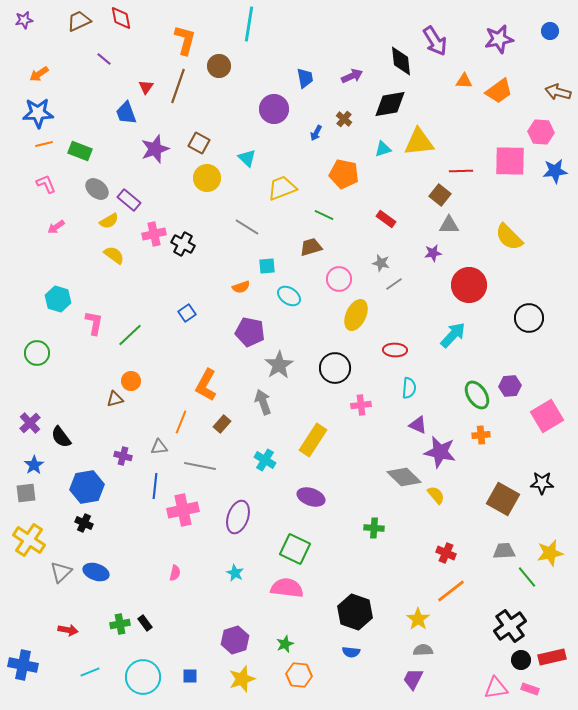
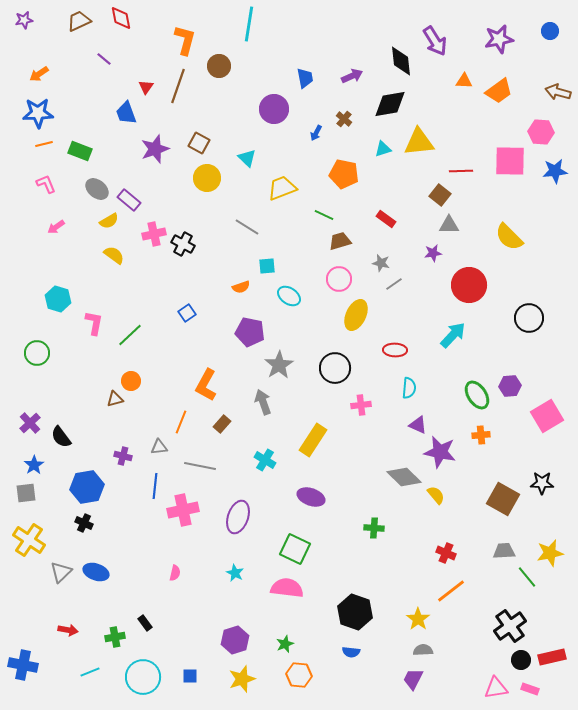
brown trapezoid at (311, 247): moved 29 px right, 6 px up
green cross at (120, 624): moved 5 px left, 13 px down
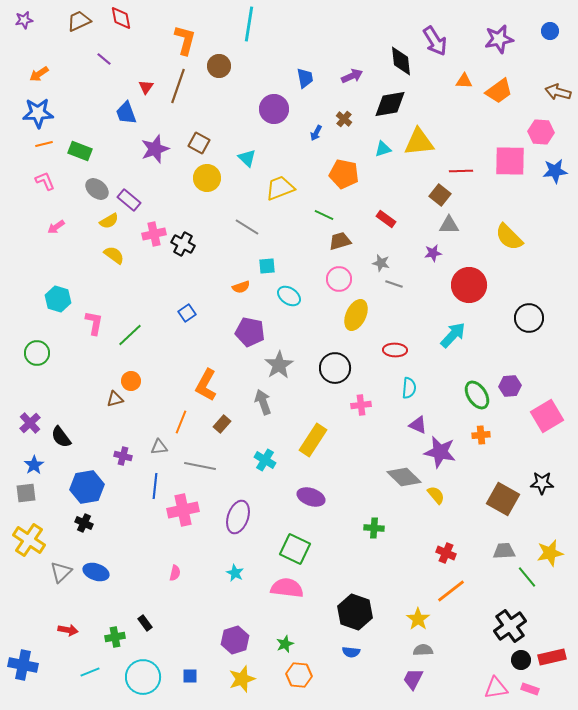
pink L-shape at (46, 184): moved 1 px left, 3 px up
yellow trapezoid at (282, 188): moved 2 px left
gray line at (394, 284): rotated 54 degrees clockwise
